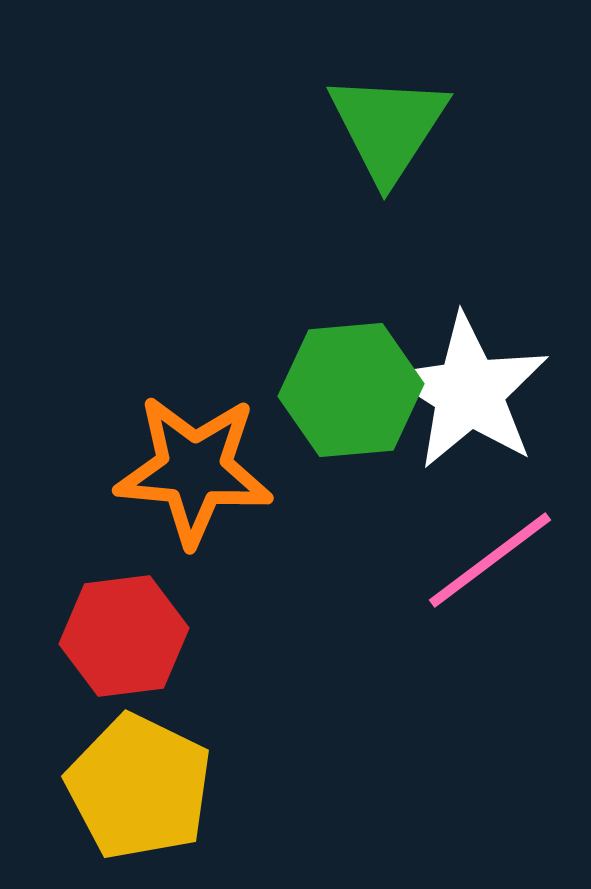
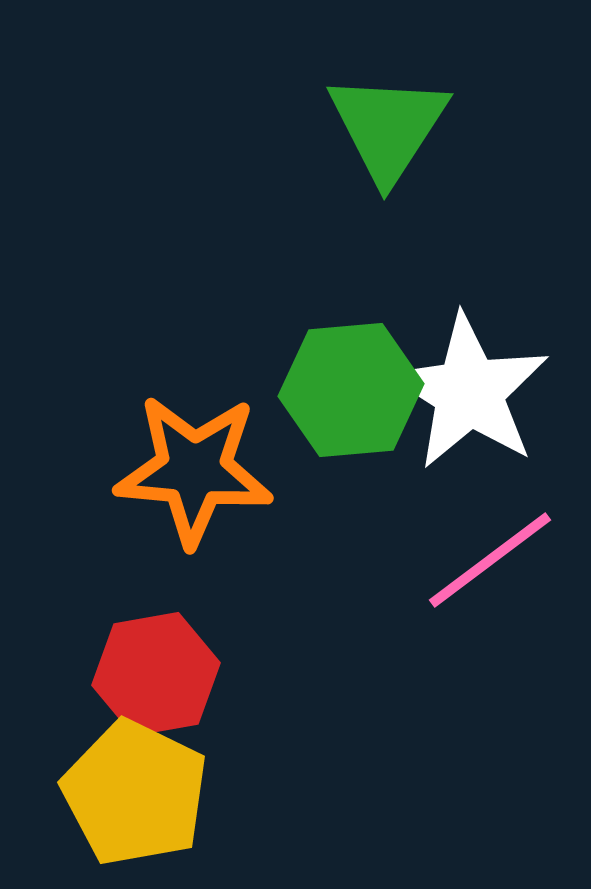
red hexagon: moved 32 px right, 38 px down; rotated 3 degrees counterclockwise
yellow pentagon: moved 4 px left, 6 px down
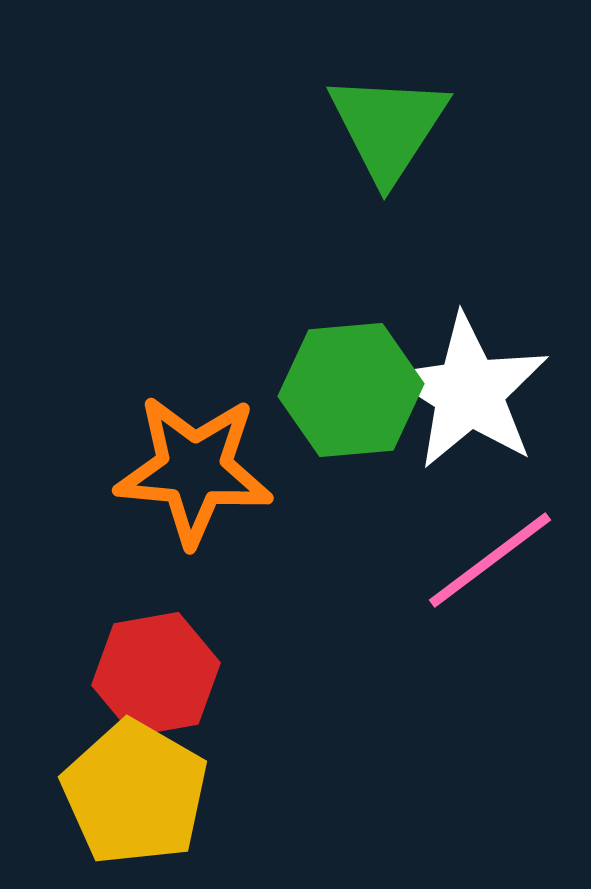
yellow pentagon: rotated 4 degrees clockwise
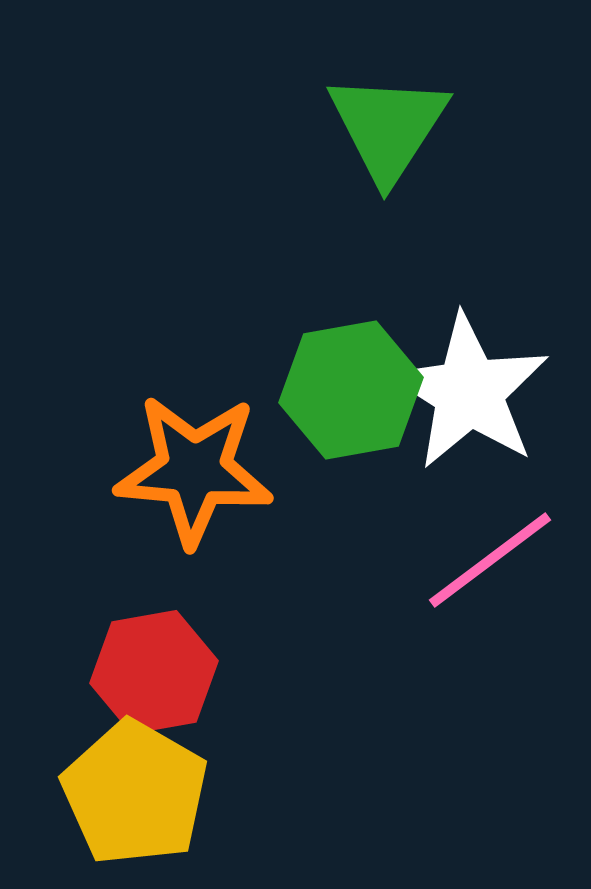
green hexagon: rotated 5 degrees counterclockwise
red hexagon: moved 2 px left, 2 px up
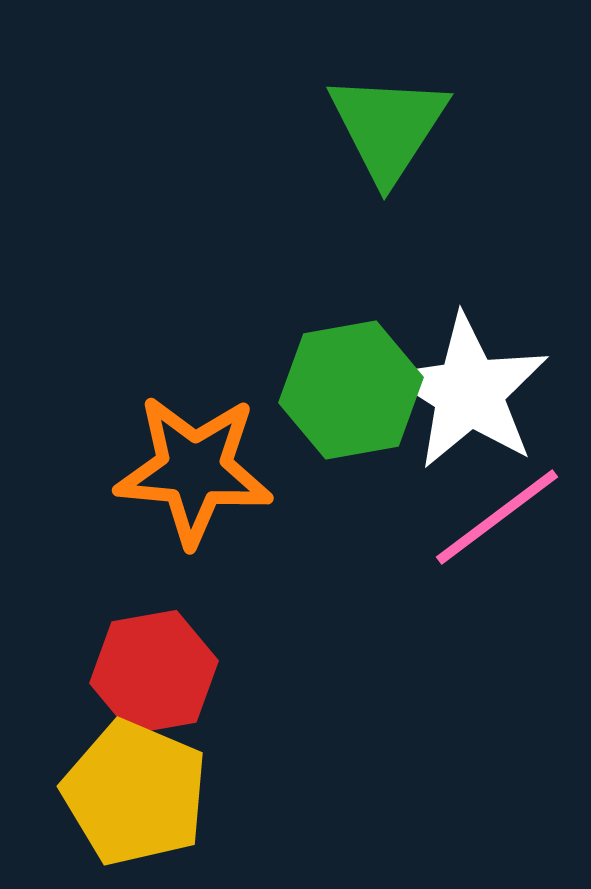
pink line: moved 7 px right, 43 px up
yellow pentagon: rotated 7 degrees counterclockwise
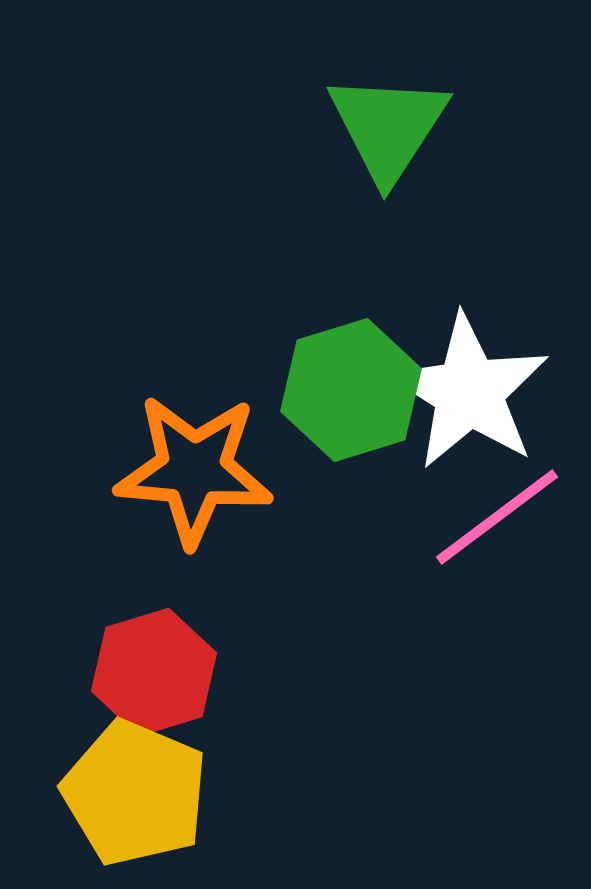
green hexagon: rotated 7 degrees counterclockwise
red hexagon: rotated 7 degrees counterclockwise
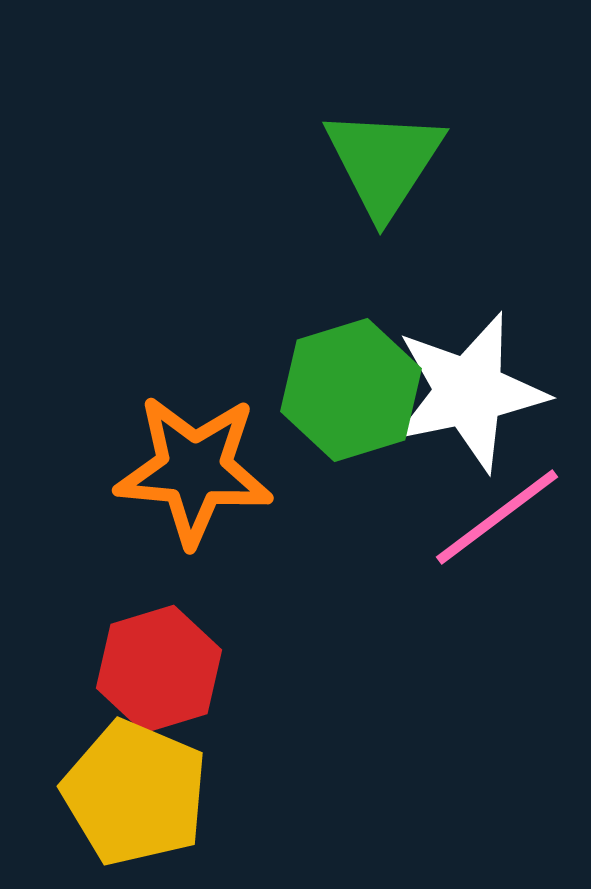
green triangle: moved 4 px left, 35 px down
white star: rotated 28 degrees clockwise
red hexagon: moved 5 px right, 3 px up
